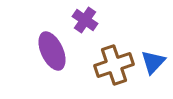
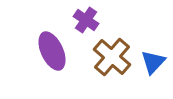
purple cross: moved 1 px right
brown cross: moved 2 px left, 8 px up; rotated 30 degrees counterclockwise
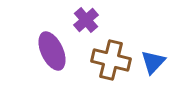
purple cross: rotated 15 degrees clockwise
brown cross: moved 1 px left, 3 px down; rotated 27 degrees counterclockwise
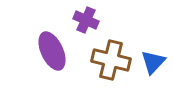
purple cross: rotated 25 degrees counterclockwise
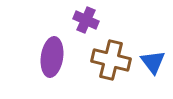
purple ellipse: moved 6 px down; rotated 33 degrees clockwise
blue triangle: rotated 20 degrees counterclockwise
